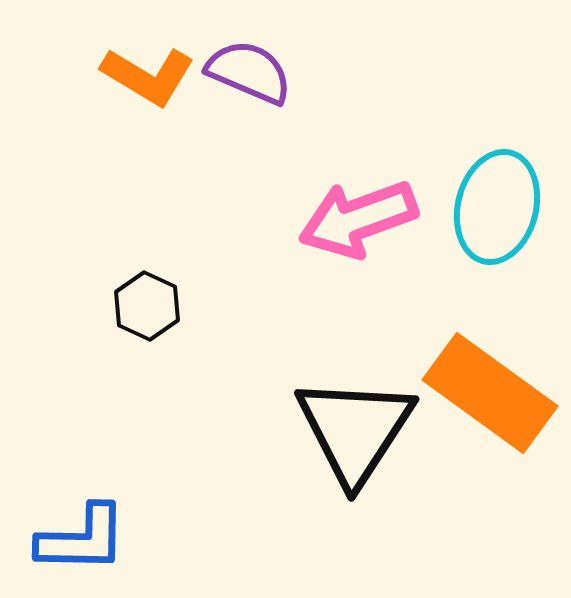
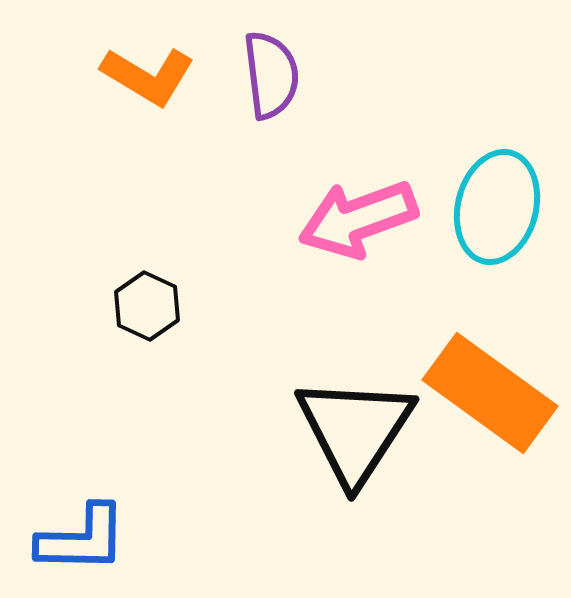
purple semicircle: moved 22 px right, 3 px down; rotated 60 degrees clockwise
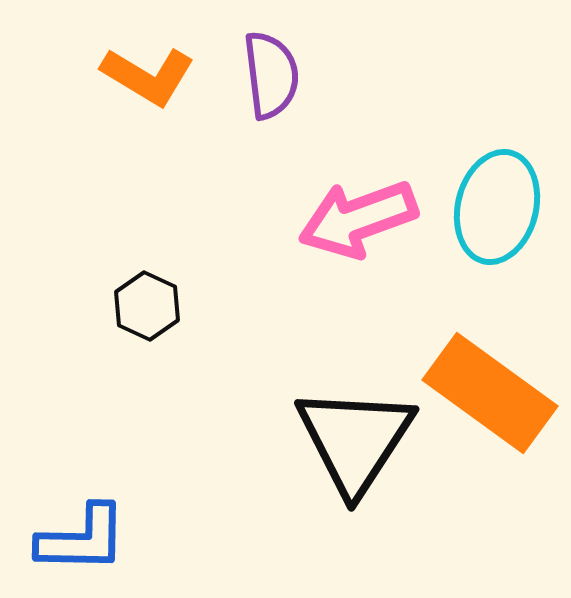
black triangle: moved 10 px down
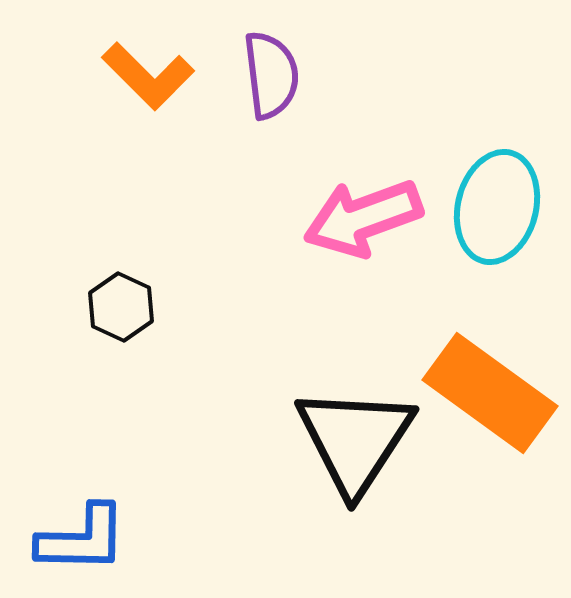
orange L-shape: rotated 14 degrees clockwise
pink arrow: moved 5 px right, 1 px up
black hexagon: moved 26 px left, 1 px down
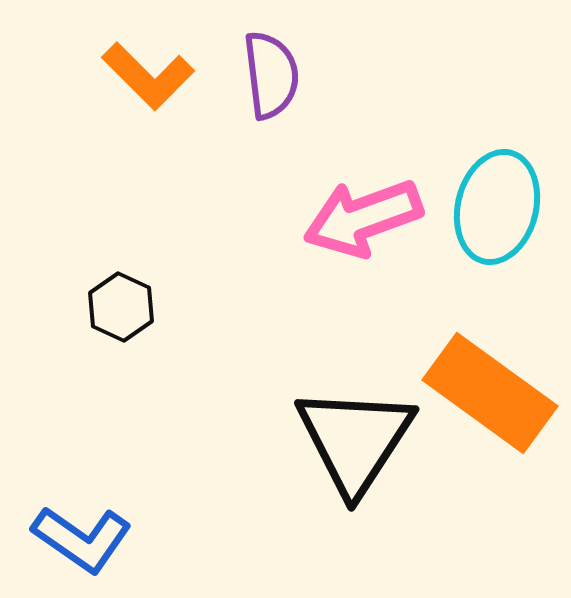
blue L-shape: rotated 34 degrees clockwise
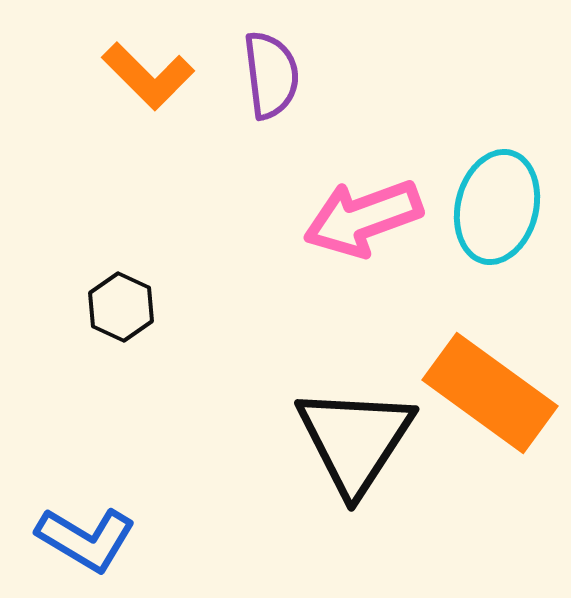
blue L-shape: moved 4 px right; rotated 4 degrees counterclockwise
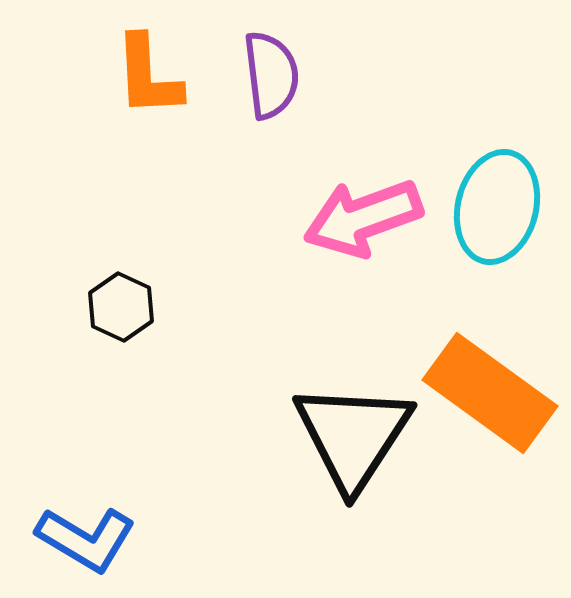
orange L-shape: rotated 42 degrees clockwise
black triangle: moved 2 px left, 4 px up
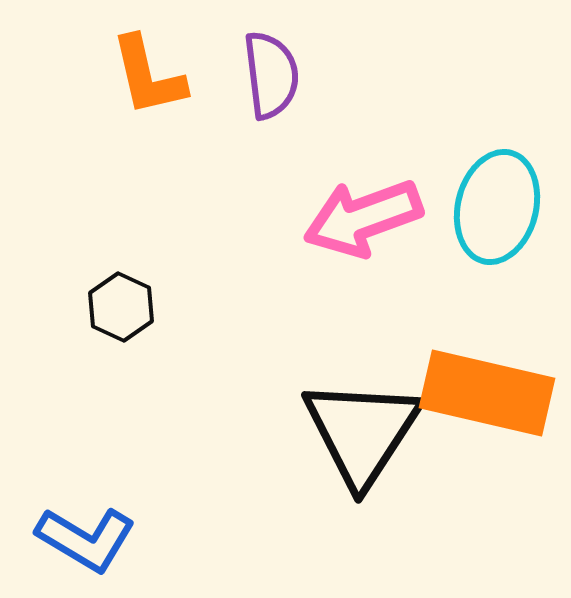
orange L-shape: rotated 10 degrees counterclockwise
orange rectangle: moved 3 px left; rotated 23 degrees counterclockwise
black triangle: moved 9 px right, 4 px up
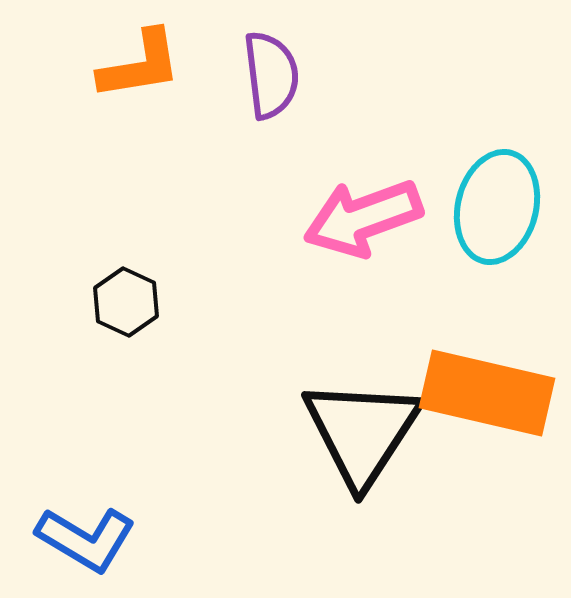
orange L-shape: moved 8 px left, 11 px up; rotated 86 degrees counterclockwise
black hexagon: moved 5 px right, 5 px up
